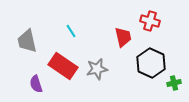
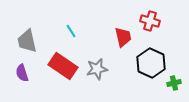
purple semicircle: moved 14 px left, 11 px up
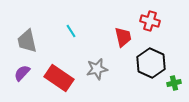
red rectangle: moved 4 px left, 12 px down
purple semicircle: rotated 60 degrees clockwise
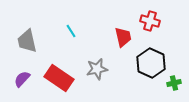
purple semicircle: moved 6 px down
